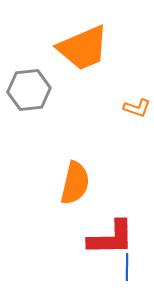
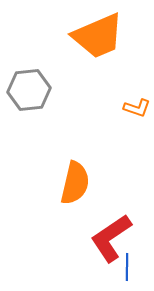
orange trapezoid: moved 15 px right, 12 px up
red L-shape: rotated 147 degrees clockwise
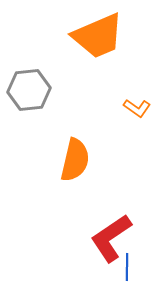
orange L-shape: rotated 16 degrees clockwise
orange semicircle: moved 23 px up
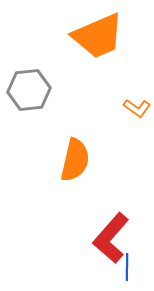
red L-shape: rotated 15 degrees counterclockwise
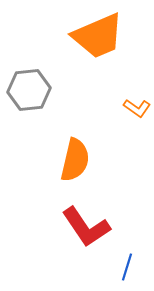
red L-shape: moved 25 px left, 11 px up; rotated 75 degrees counterclockwise
blue line: rotated 16 degrees clockwise
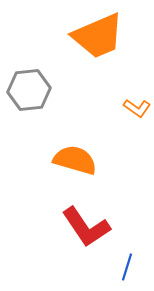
orange semicircle: rotated 87 degrees counterclockwise
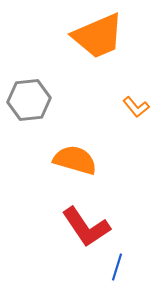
gray hexagon: moved 10 px down
orange L-shape: moved 1 px left, 1 px up; rotated 16 degrees clockwise
blue line: moved 10 px left
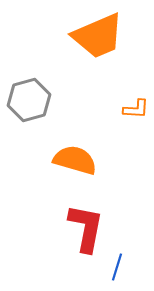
gray hexagon: rotated 9 degrees counterclockwise
orange L-shape: moved 2 px down; rotated 48 degrees counterclockwise
red L-shape: moved 1 px down; rotated 135 degrees counterclockwise
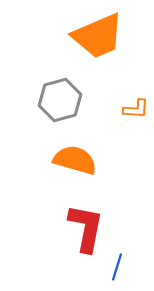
gray hexagon: moved 31 px right
